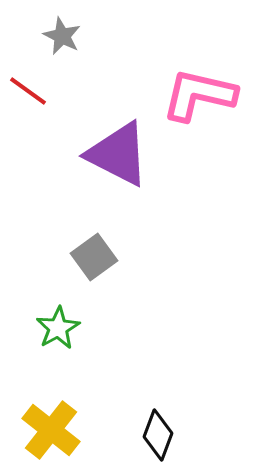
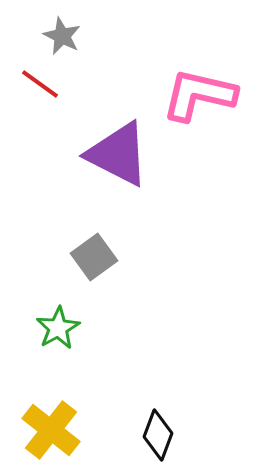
red line: moved 12 px right, 7 px up
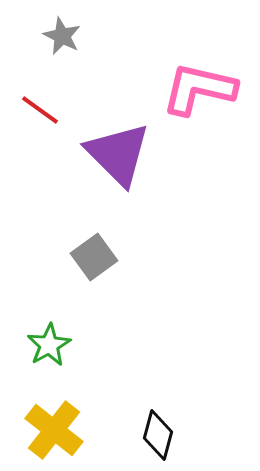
red line: moved 26 px down
pink L-shape: moved 6 px up
purple triangle: rotated 18 degrees clockwise
green star: moved 9 px left, 17 px down
yellow cross: moved 3 px right
black diamond: rotated 6 degrees counterclockwise
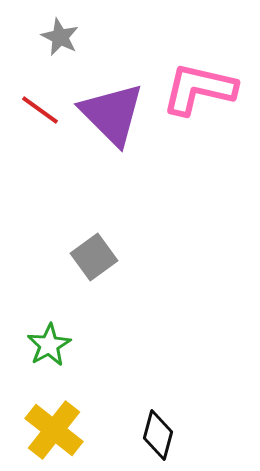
gray star: moved 2 px left, 1 px down
purple triangle: moved 6 px left, 40 px up
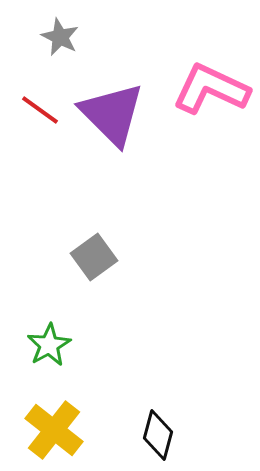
pink L-shape: moved 12 px right; rotated 12 degrees clockwise
